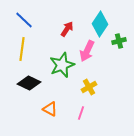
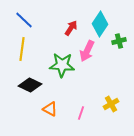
red arrow: moved 4 px right, 1 px up
green star: rotated 25 degrees clockwise
black diamond: moved 1 px right, 2 px down
yellow cross: moved 22 px right, 17 px down
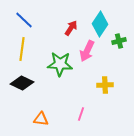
green star: moved 2 px left, 1 px up
black diamond: moved 8 px left, 2 px up
yellow cross: moved 6 px left, 19 px up; rotated 28 degrees clockwise
orange triangle: moved 9 px left, 10 px down; rotated 21 degrees counterclockwise
pink line: moved 1 px down
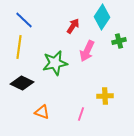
cyan diamond: moved 2 px right, 7 px up
red arrow: moved 2 px right, 2 px up
yellow line: moved 3 px left, 2 px up
green star: moved 5 px left, 1 px up; rotated 15 degrees counterclockwise
yellow cross: moved 11 px down
orange triangle: moved 1 px right, 7 px up; rotated 14 degrees clockwise
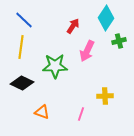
cyan diamond: moved 4 px right, 1 px down
yellow line: moved 2 px right
green star: moved 3 px down; rotated 10 degrees clockwise
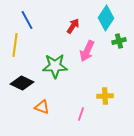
blue line: moved 3 px right; rotated 18 degrees clockwise
yellow line: moved 6 px left, 2 px up
orange triangle: moved 5 px up
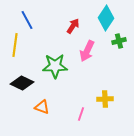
yellow cross: moved 3 px down
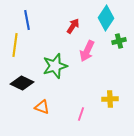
blue line: rotated 18 degrees clockwise
green star: rotated 15 degrees counterclockwise
yellow cross: moved 5 px right
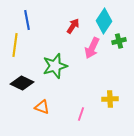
cyan diamond: moved 2 px left, 3 px down
pink arrow: moved 5 px right, 3 px up
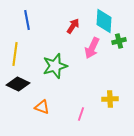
cyan diamond: rotated 30 degrees counterclockwise
yellow line: moved 9 px down
black diamond: moved 4 px left, 1 px down
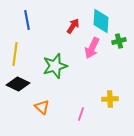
cyan diamond: moved 3 px left
orange triangle: rotated 21 degrees clockwise
